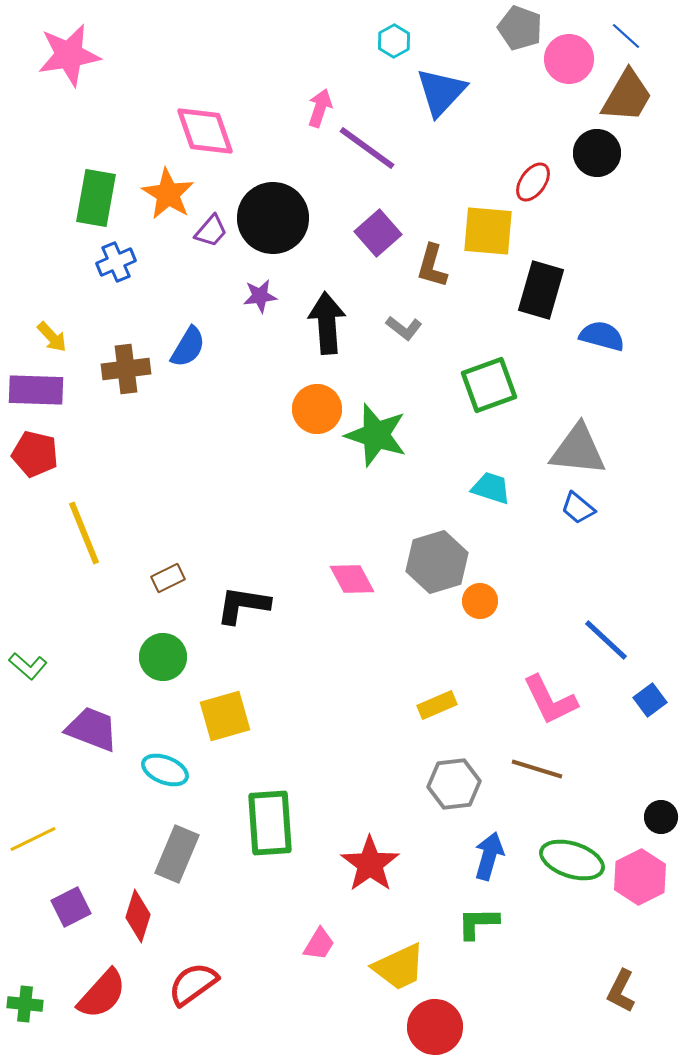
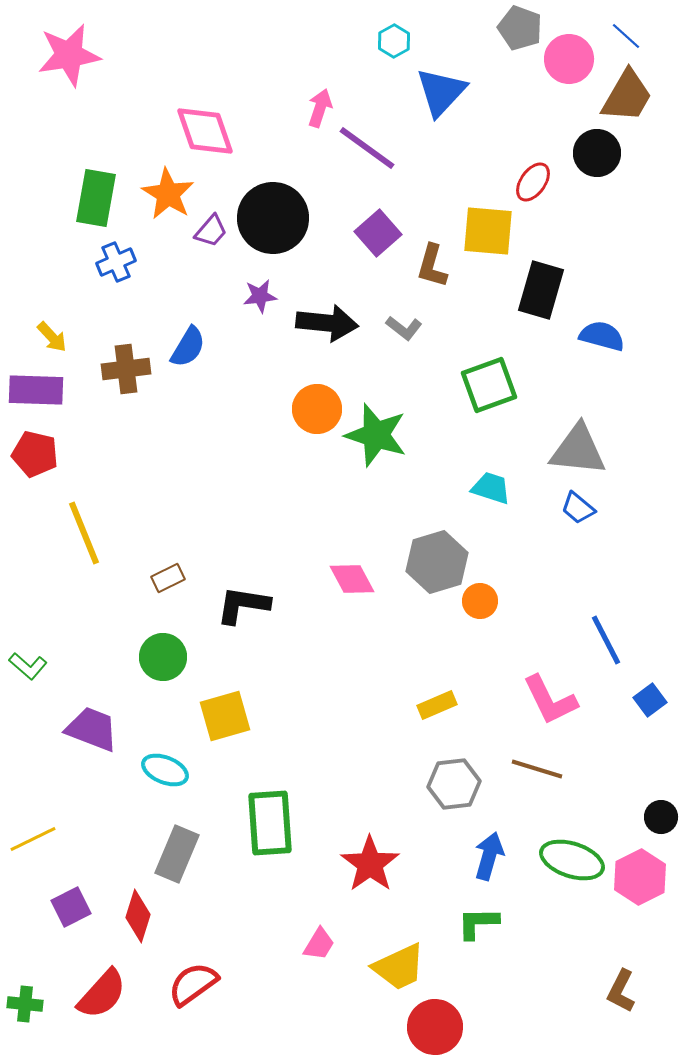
black arrow at (327, 323): rotated 100 degrees clockwise
blue line at (606, 640): rotated 20 degrees clockwise
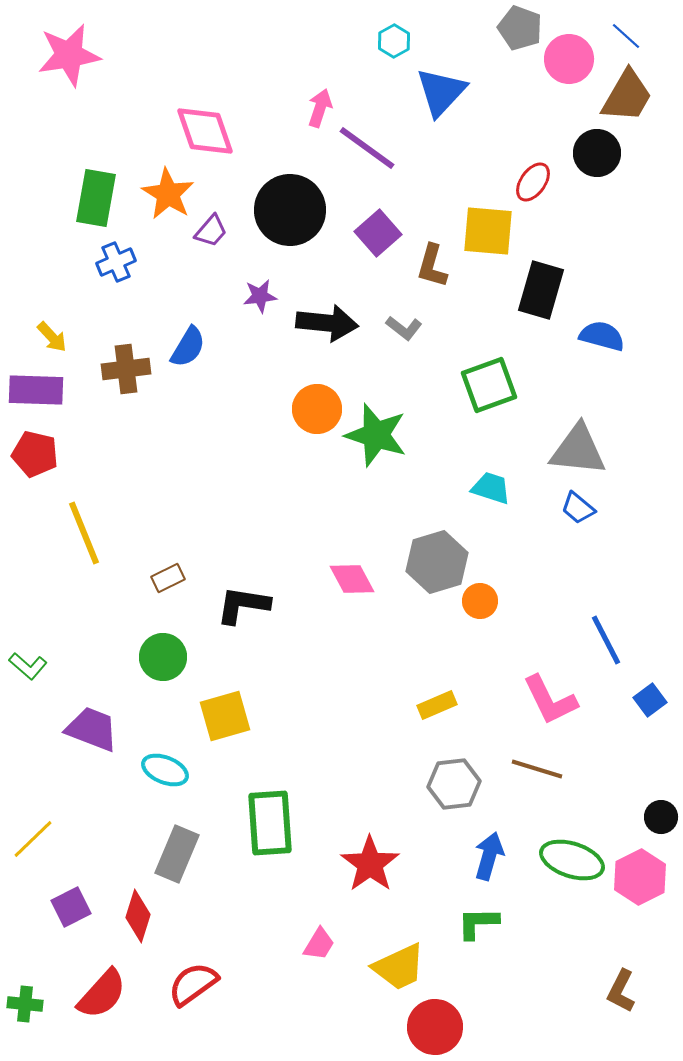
black circle at (273, 218): moved 17 px right, 8 px up
yellow line at (33, 839): rotated 18 degrees counterclockwise
